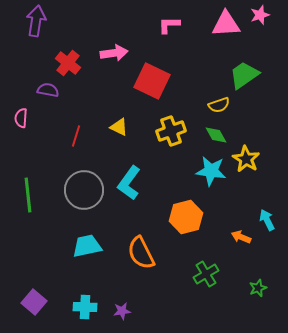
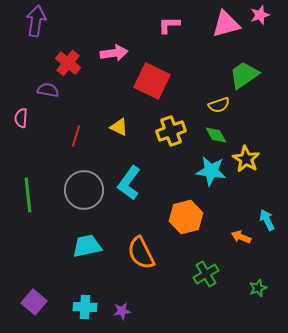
pink triangle: rotated 12 degrees counterclockwise
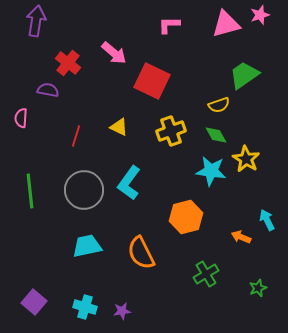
pink arrow: rotated 48 degrees clockwise
green line: moved 2 px right, 4 px up
cyan cross: rotated 15 degrees clockwise
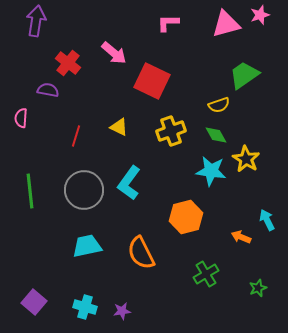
pink L-shape: moved 1 px left, 2 px up
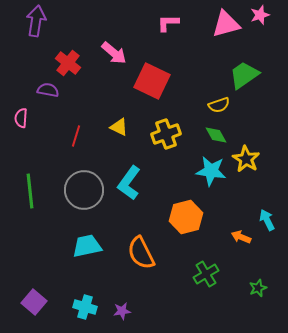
yellow cross: moved 5 px left, 3 px down
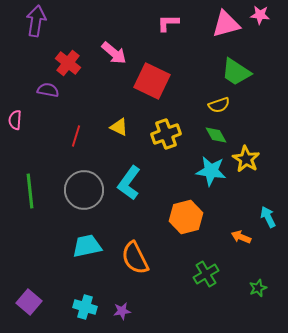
pink star: rotated 24 degrees clockwise
green trapezoid: moved 8 px left, 3 px up; rotated 112 degrees counterclockwise
pink semicircle: moved 6 px left, 2 px down
cyan arrow: moved 1 px right, 3 px up
orange semicircle: moved 6 px left, 5 px down
purple square: moved 5 px left
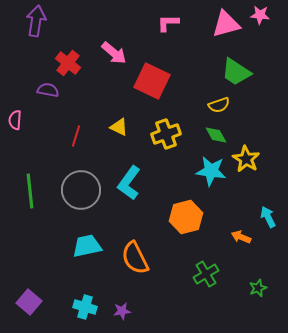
gray circle: moved 3 px left
